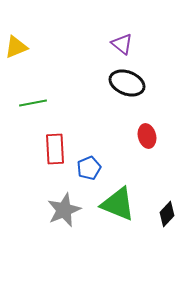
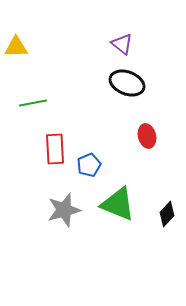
yellow triangle: rotated 20 degrees clockwise
blue pentagon: moved 3 px up
gray star: rotated 8 degrees clockwise
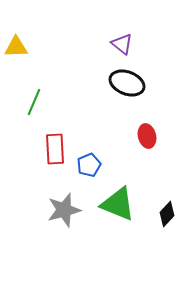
green line: moved 1 px right, 1 px up; rotated 56 degrees counterclockwise
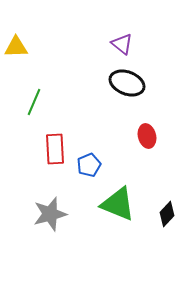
gray star: moved 14 px left, 4 px down
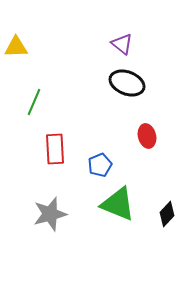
blue pentagon: moved 11 px right
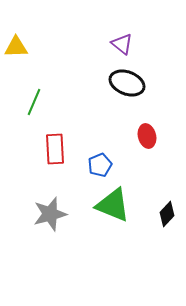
green triangle: moved 5 px left, 1 px down
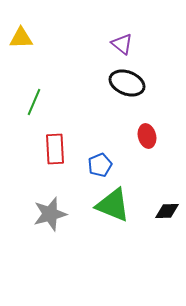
yellow triangle: moved 5 px right, 9 px up
black diamond: moved 3 px up; rotated 45 degrees clockwise
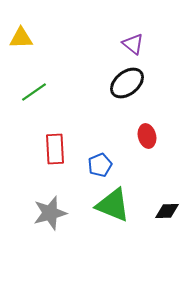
purple triangle: moved 11 px right
black ellipse: rotated 60 degrees counterclockwise
green line: moved 10 px up; rotated 32 degrees clockwise
gray star: moved 1 px up
